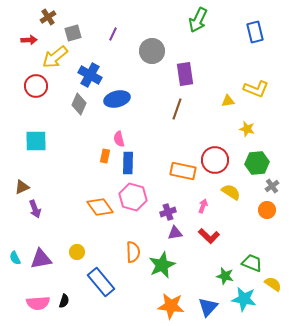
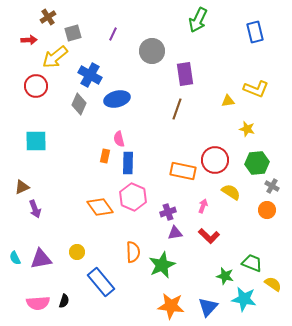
gray cross at (272, 186): rotated 24 degrees counterclockwise
pink hexagon at (133, 197): rotated 8 degrees clockwise
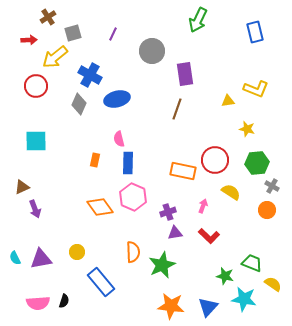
orange rectangle at (105, 156): moved 10 px left, 4 px down
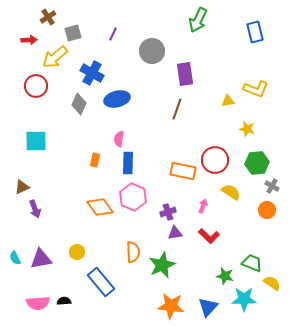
blue cross at (90, 75): moved 2 px right, 2 px up
pink semicircle at (119, 139): rotated 21 degrees clockwise
yellow semicircle at (273, 284): moved 1 px left, 1 px up
cyan star at (244, 299): rotated 10 degrees counterclockwise
black semicircle at (64, 301): rotated 112 degrees counterclockwise
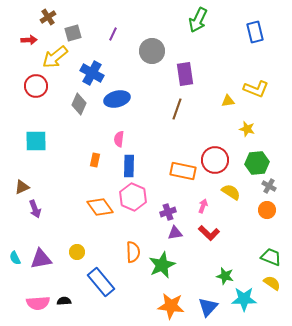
blue rectangle at (128, 163): moved 1 px right, 3 px down
gray cross at (272, 186): moved 3 px left
red L-shape at (209, 236): moved 3 px up
green trapezoid at (252, 263): moved 19 px right, 6 px up
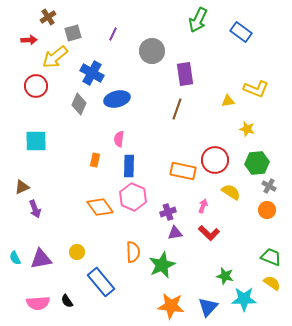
blue rectangle at (255, 32): moved 14 px left; rotated 40 degrees counterclockwise
black semicircle at (64, 301): moved 3 px right; rotated 120 degrees counterclockwise
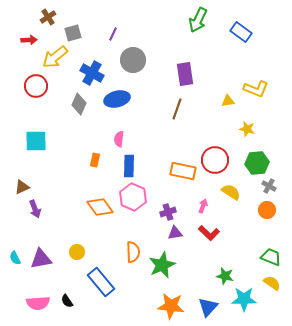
gray circle at (152, 51): moved 19 px left, 9 px down
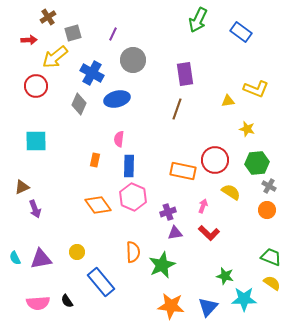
orange diamond at (100, 207): moved 2 px left, 2 px up
